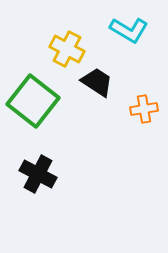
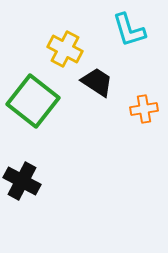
cyan L-shape: rotated 42 degrees clockwise
yellow cross: moved 2 px left
black cross: moved 16 px left, 7 px down
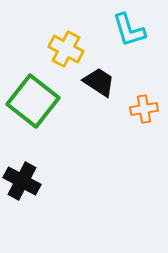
yellow cross: moved 1 px right
black trapezoid: moved 2 px right
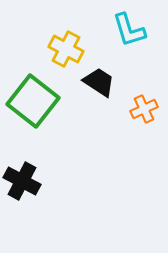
orange cross: rotated 16 degrees counterclockwise
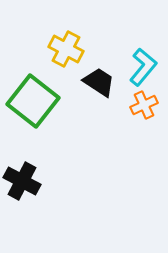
cyan L-shape: moved 14 px right, 37 px down; rotated 123 degrees counterclockwise
orange cross: moved 4 px up
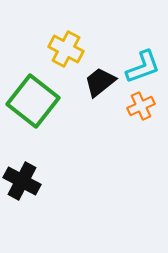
cyan L-shape: rotated 30 degrees clockwise
black trapezoid: moved 1 px right; rotated 72 degrees counterclockwise
orange cross: moved 3 px left, 1 px down
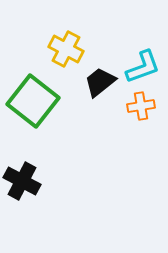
orange cross: rotated 16 degrees clockwise
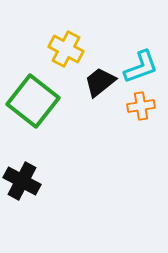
cyan L-shape: moved 2 px left
